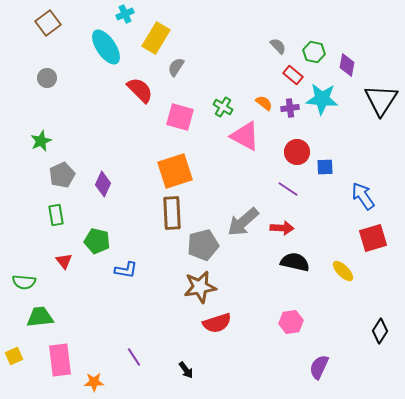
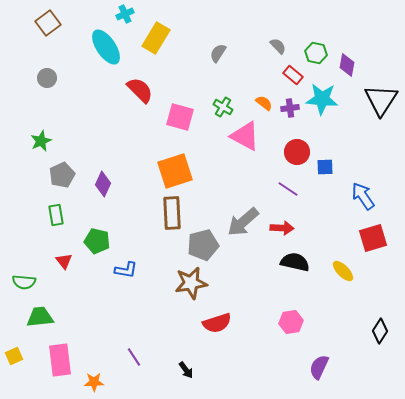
green hexagon at (314, 52): moved 2 px right, 1 px down
gray semicircle at (176, 67): moved 42 px right, 14 px up
brown star at (200, 287): moved 9 px left, 4 px up
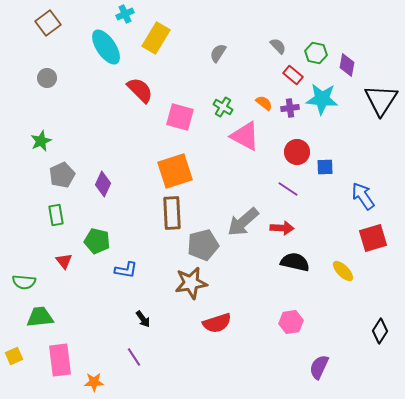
black arrow at (186, 370): moved 43 px left, 51 px up
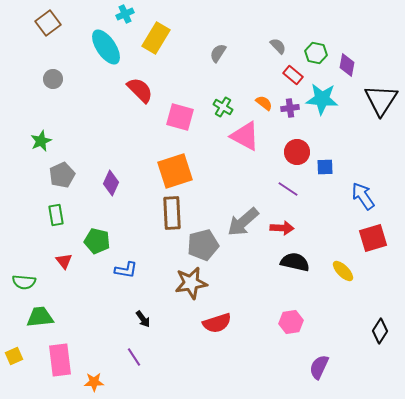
gray circle at (47, 78): moved 6 px right, 1 px down
purple diamond at (103, 184): moved 8 px right, 1 px up
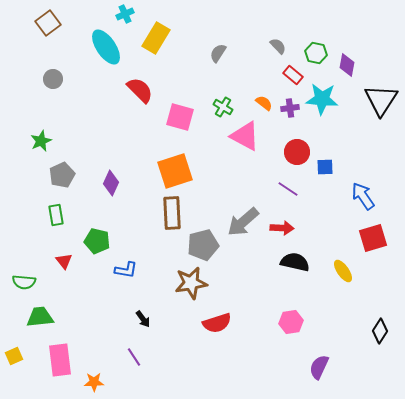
yellow ellipse at (343, 271): rotated 10 degrees clockwise
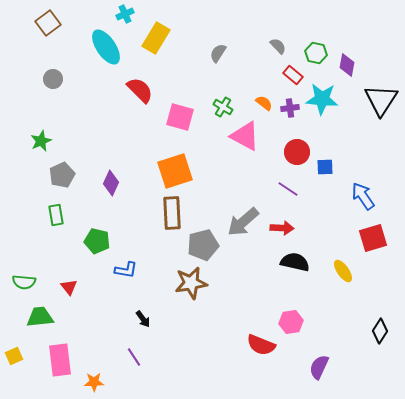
red triangle at (64, 261): moved 5 px right, 26 px down
red semicircle at (217, 323): moved 44 px right, 22 px down; rotated 40 degrees clockwise
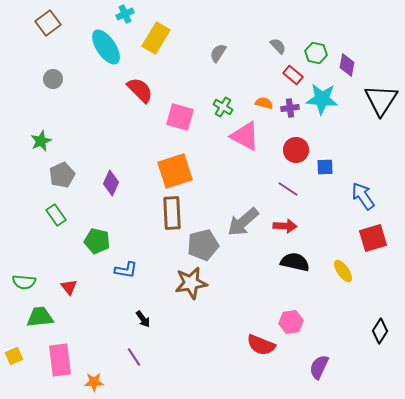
orange semicircle at (264, 103): rotated 24 degrees counterclockwise
red circle at (297, 152): moved 1 px left, 2 px up
green rectangle at (56, 215): rotated 25 degrees counterclockwise
red arrow at (282, 228): moved 3 px right, 2 px up
